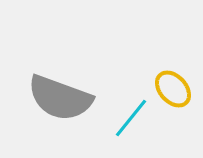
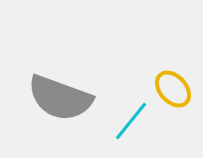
cyan line: moved 3 px down
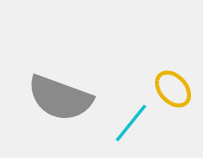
cyan line: moved 2 px down
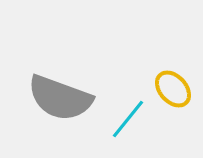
cyan line: moved 3 px left, 4 px up
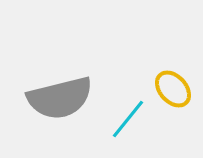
gray semicircle: rotated 34 degrees counterclockwise
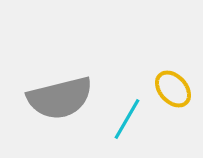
cyan line: moved 1 px left; rotated 9 degrees counterclockwise
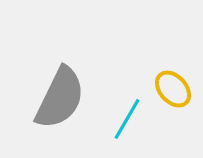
gray semicircle: rotated 50 degrees counterclockwise
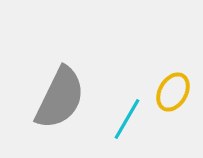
yellow ellipse: moved 3 px down; rotated 72 degrees clockwise
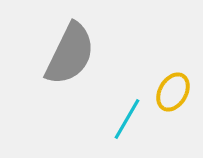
gray semicircle: moved 10 px right, 44 px up
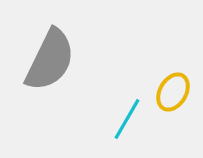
gray semicircle: moved 20 px left, 6 px down
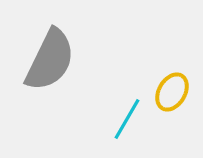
yellow ellipse: moved 1 px left
